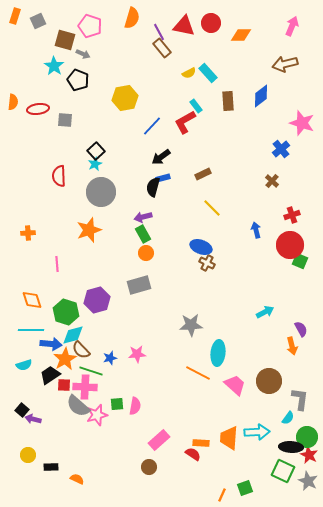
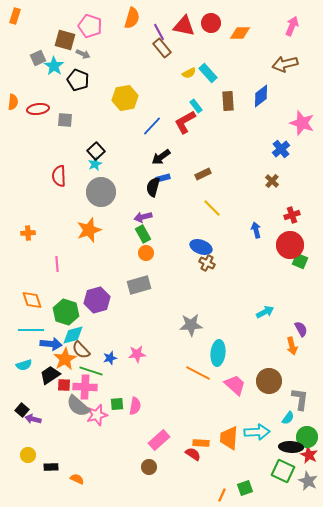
gray square at (38, 21): moved 37 px down
orange diamond at (241, 35): moved 1 px left, 2 px up
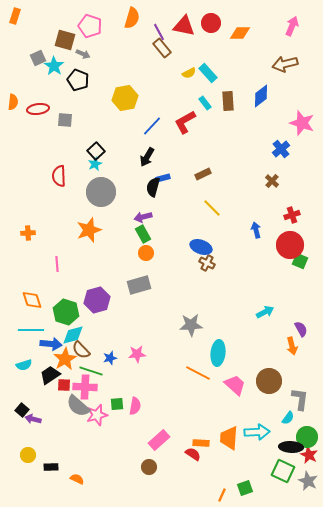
cyan rectangle at (196, 106): moved 9 px right, 3 px up
black arrow at (161, 157): moved 14 px left; rotated 24 degrees counterclockwise
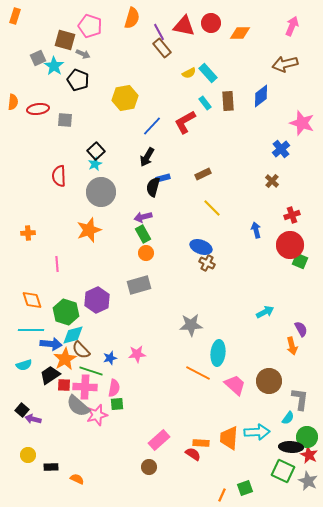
purple hexagon at (97, 300): rotated 10 degrees counterclockwise
pink semicircle at (135, 406): moved 21 px left, 18 px up
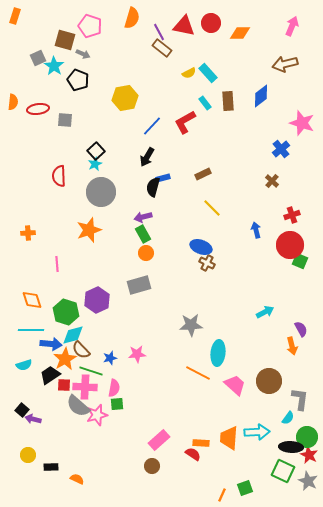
brown rectangle at (162, 48): rotated 12 degrees counterclockwise
brown circle at (149, 467): moved 3 px right, 1 px up
